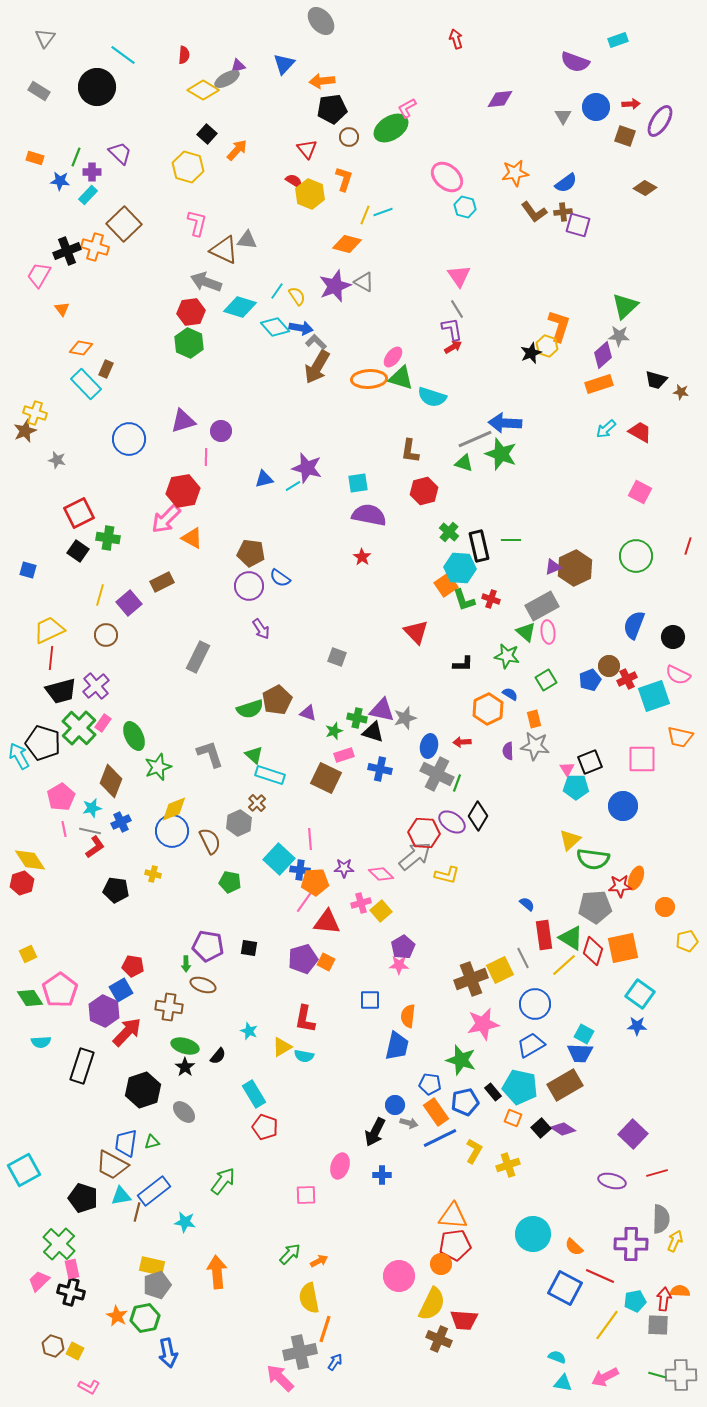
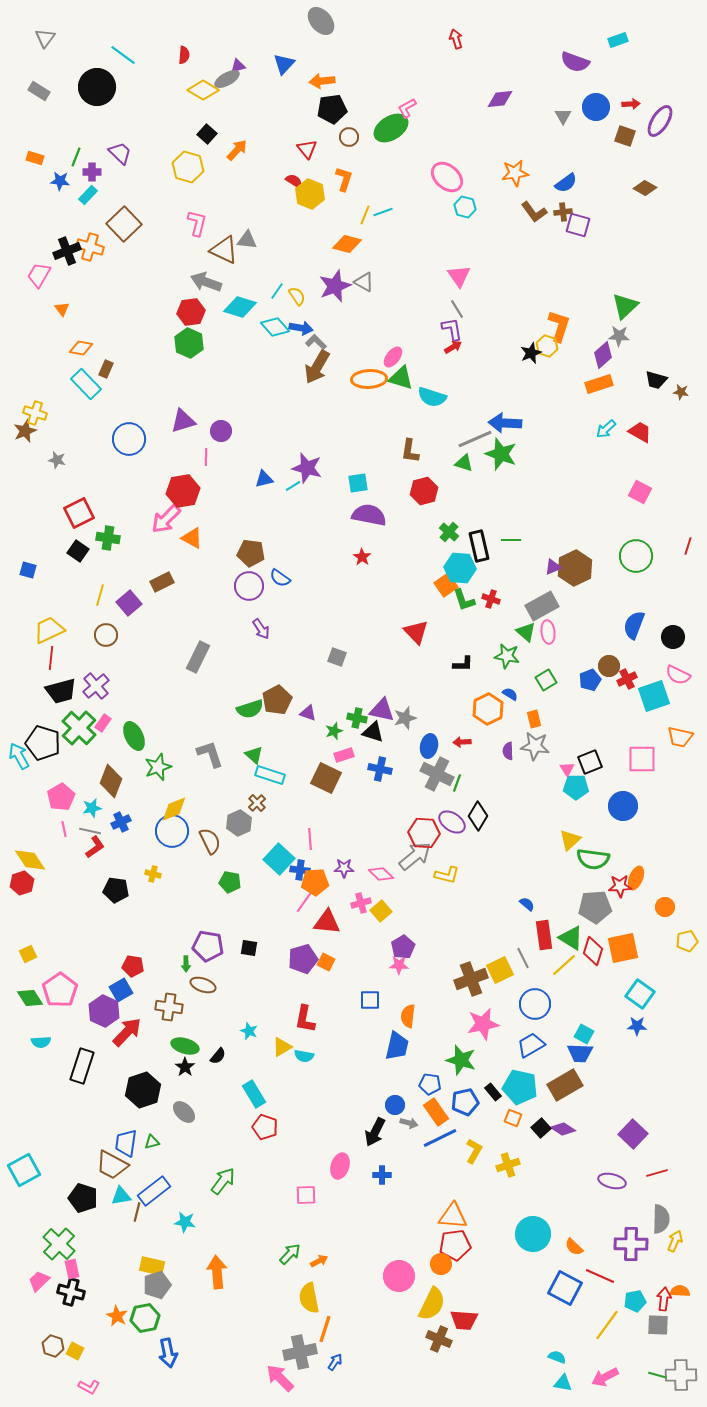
orange cross at (95, 247): moved 5 px left
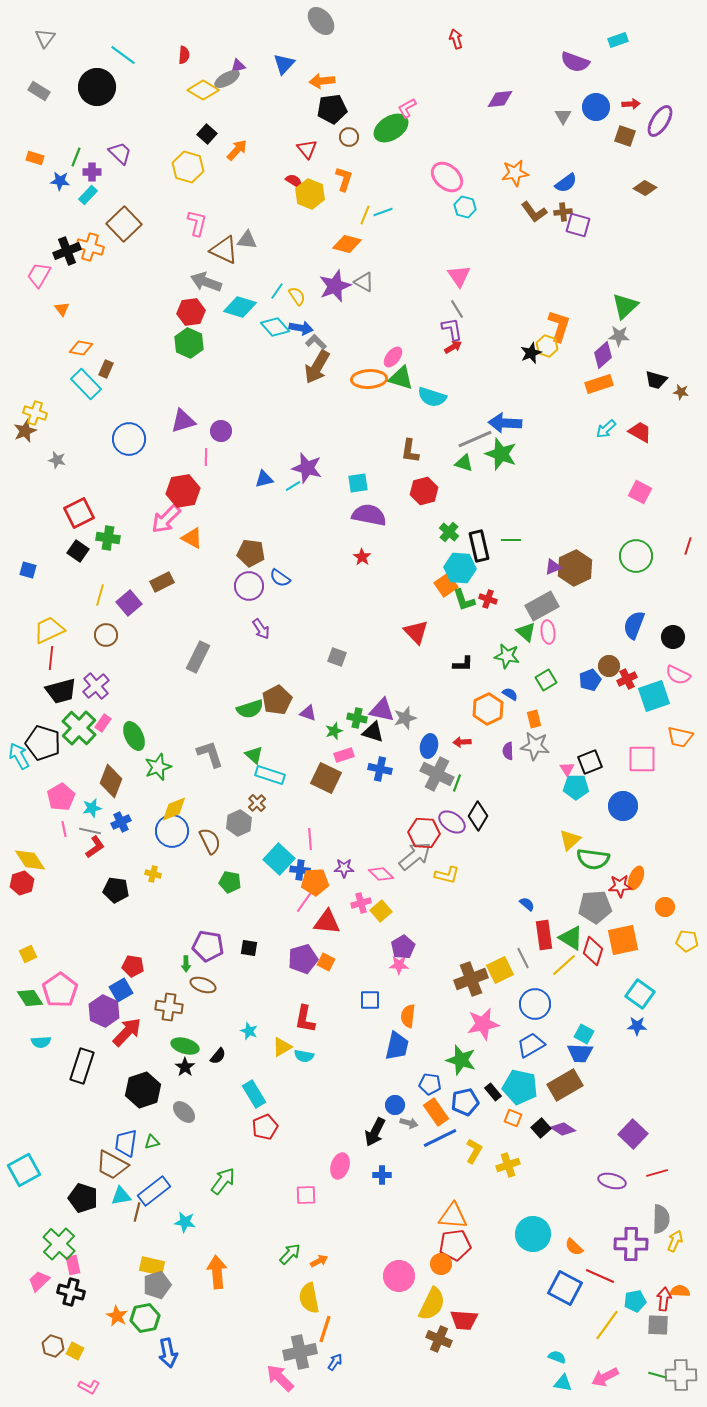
red cross at (491, 599): moved 3 px left
yellow pentagon at (687, 941): rotated 20 degrees clockwise
orange square at (623, 948): moved 8 px up
red pentagon at (265, 1127): rotated 30 degrees clockwise
pink rectangle at (72, 1269): moved 1 px right, 4 px up
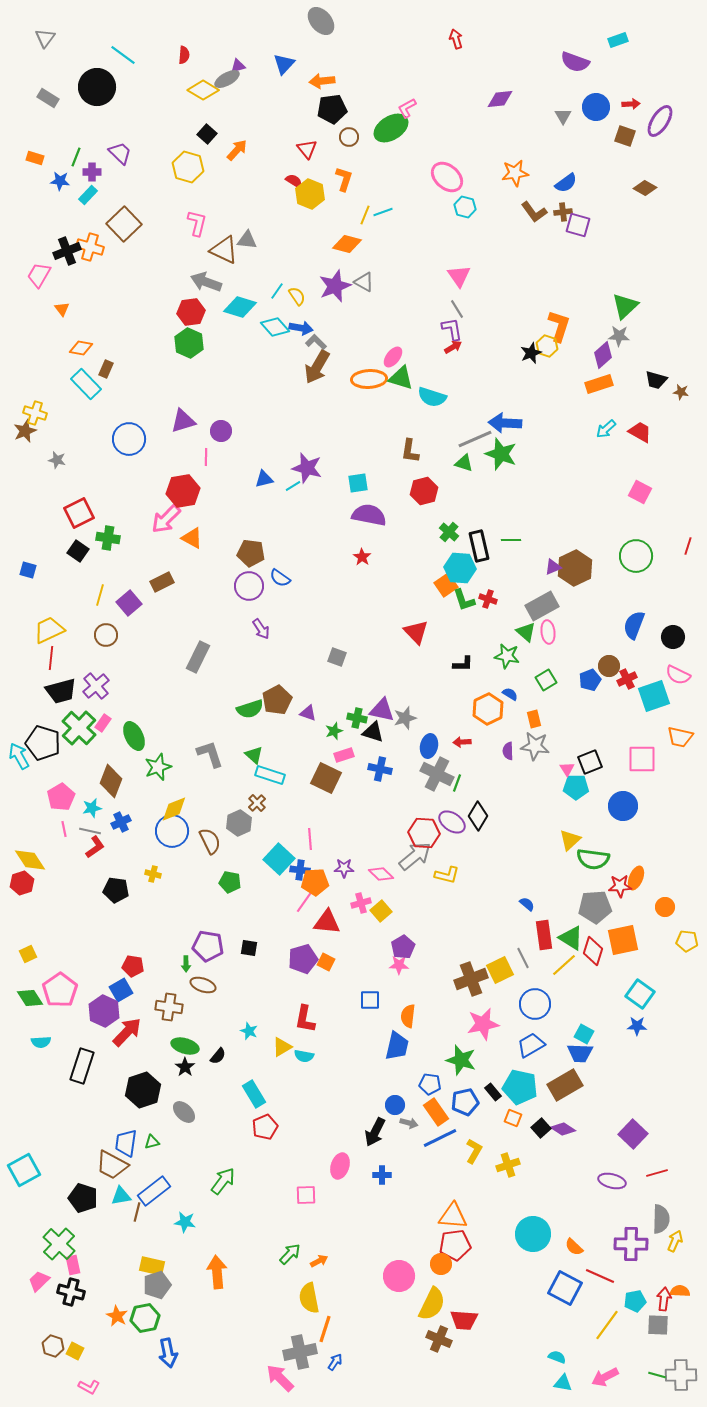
gray rectangle at (39, 91): moved 9 px right, 7 px down
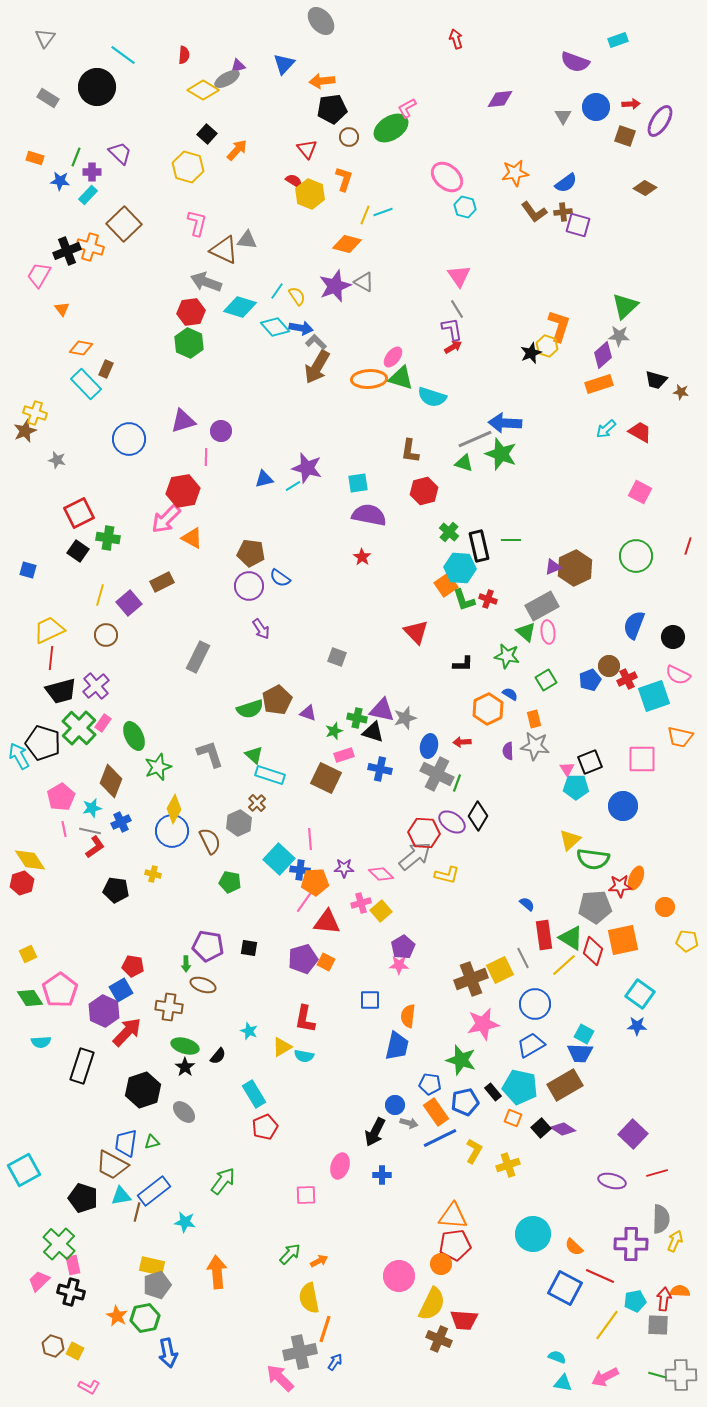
yellow diamond at (174, 809): rotated 40 degrees counterclockwise
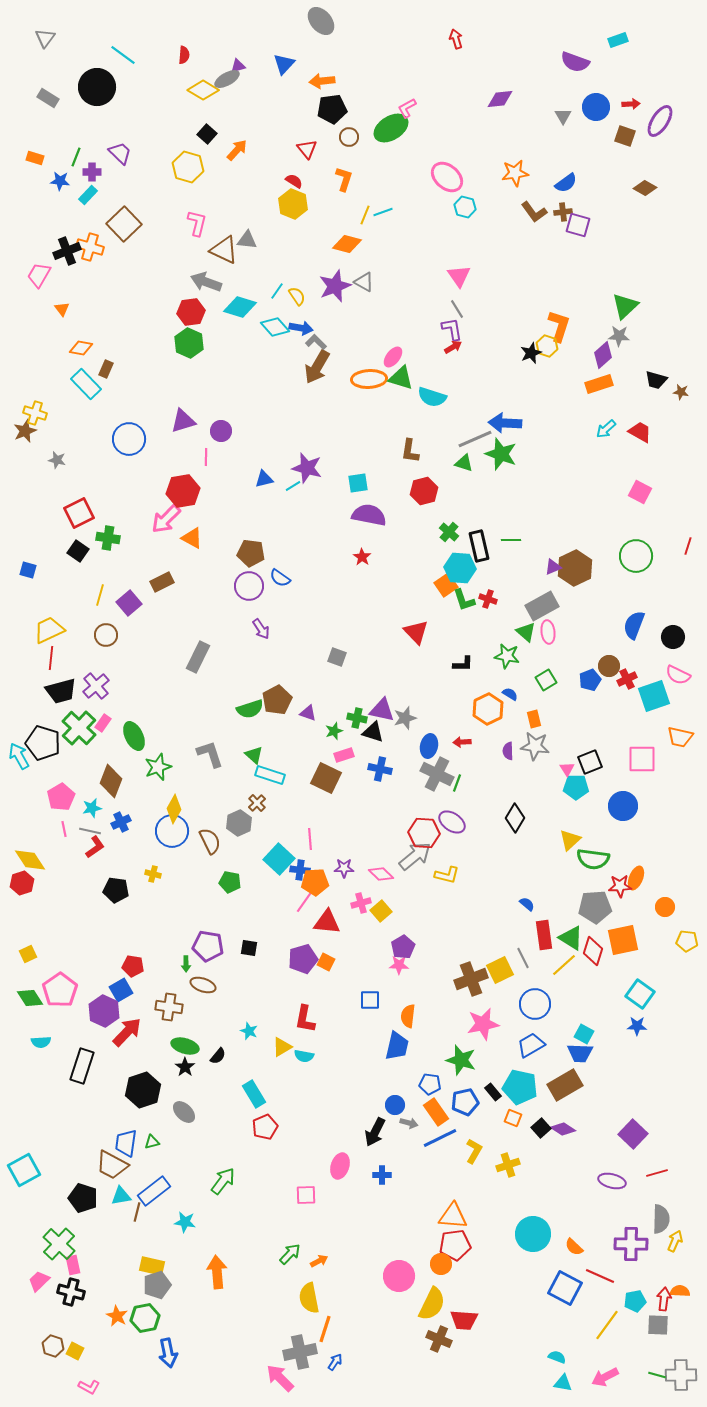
yellow hexagon at (310, 194): moved 17 px left, 10 px down
black diamond at (478, 816): moved 37 px right, 2 px down
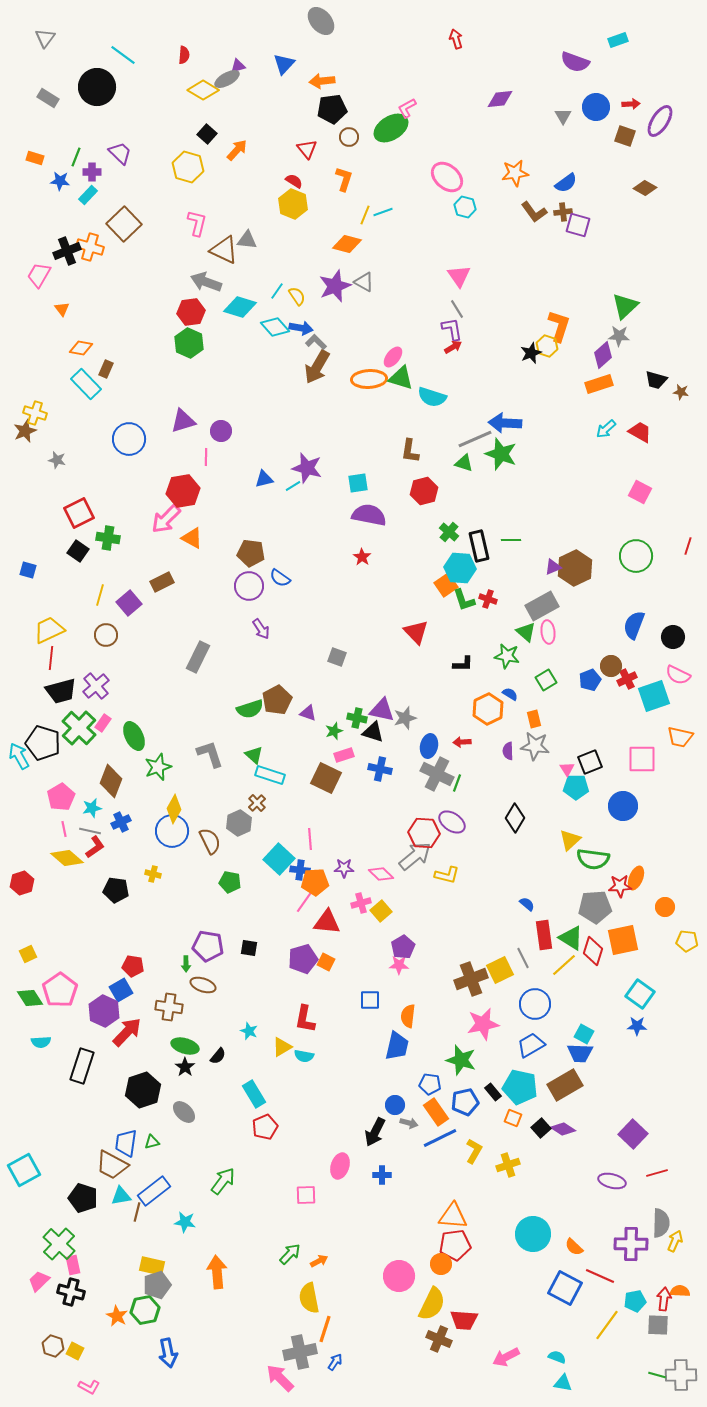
brown circle at (609, 666): moved 2 px right
yellow diamond at (30, 860): moved 37 px right, 2 px up; rotated 16 degrees counterclockwise
gray semicircle at (661, 1219): moved 4 px down
green hexagon at (145, 1318): moved 8 px up
pink arrow at (605, 1377): moved 99 px left, 20 px up
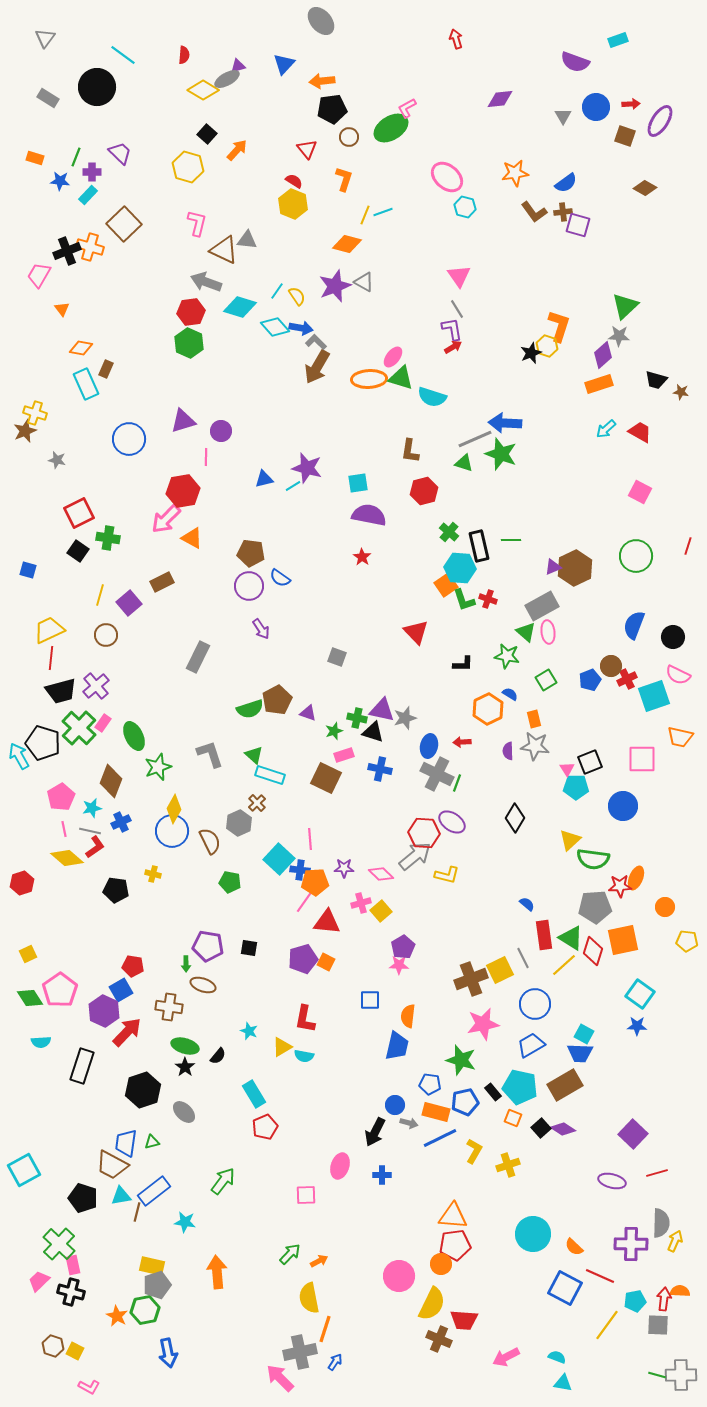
cyan rectangle at (86, 384): rotated 20 degrees clockwise
orange rectangle at (436, 1112): rotated 40 degrees counterclockwise
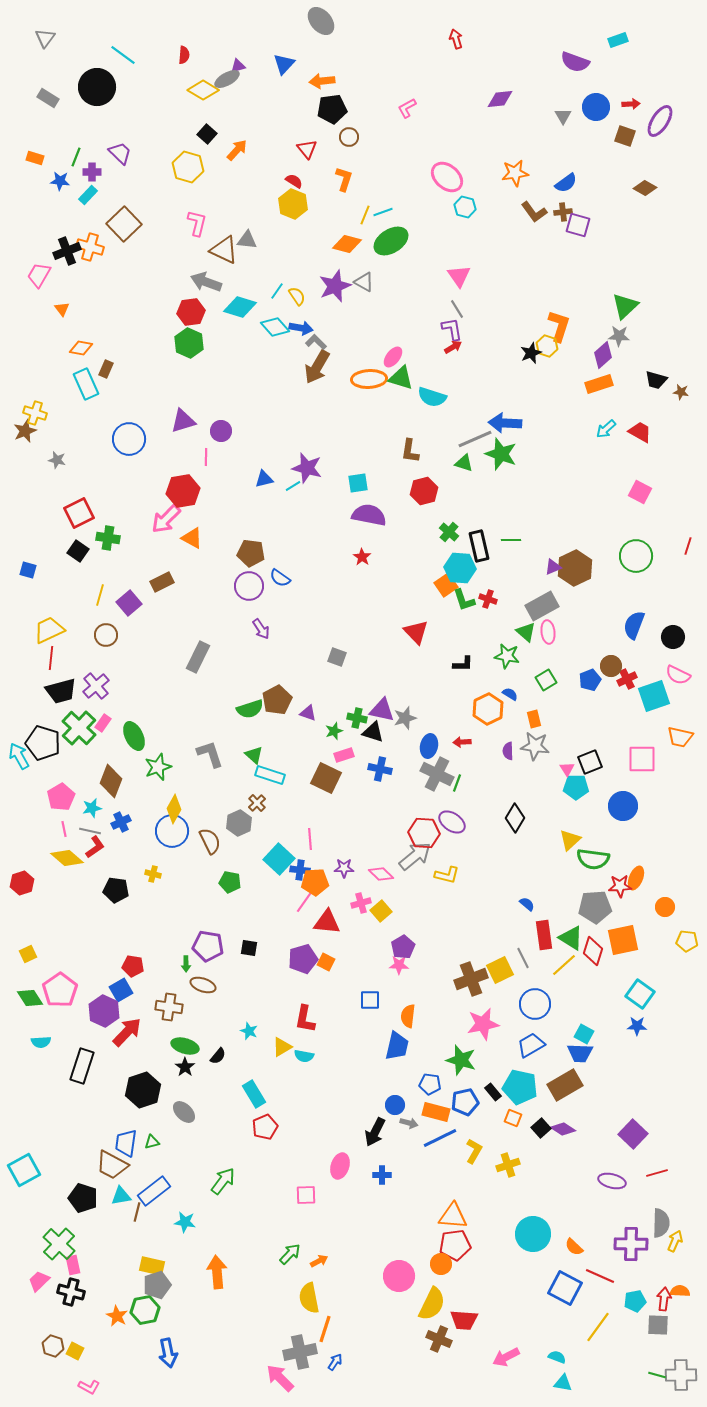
green ellipse at (391, 128): moved 113 px down
yellow line at (607, 1325): moved 9 px left, 2 px down
